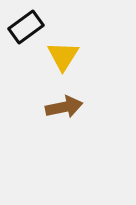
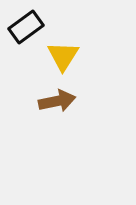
brown arrow: moved 7 px left, 6 px up
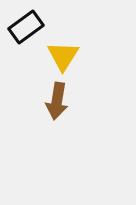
brown arrow: rotated 111 degrees clockwise
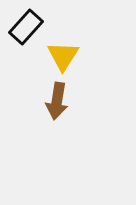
black rectangle: rotated 12 degrees counterclockwise
